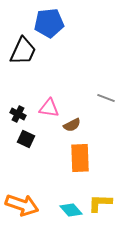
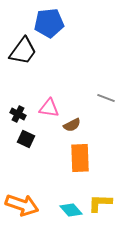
black trapezoid: rotated 12 degrees clockwise
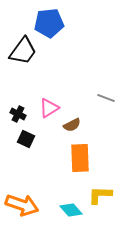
pink triangle: rotated 40 degrees counterclockwise
yellow L-shape: moved 8 px up
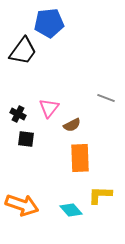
pink triangle: rotated 20 degrees counterclockwise
black square: rotated 18 degrees counterclockwise
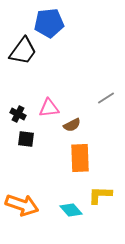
gray line: rotated 54 degrees counterclockwise
pink triangle: rotated 45 degrees clockwise
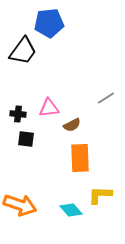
black cross: rotated 21 degrees counterclockwise
orange arrow: moved 2 px left
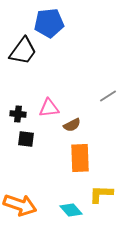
gray line: moved 2 px right, 2 px up
yellow L-shape: moved 1 px right, 1 px up
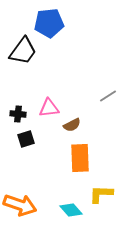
black square: rotated 24 degrees counterclockwise
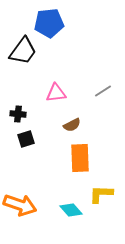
gray line: moved 5 px left, 5 px up
pink triangle: moved 7 px right, 15 px up
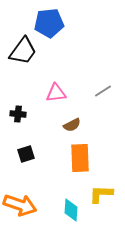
black square: moved 15 px down
cyan diamond: rotated 45 degrees clockwise
